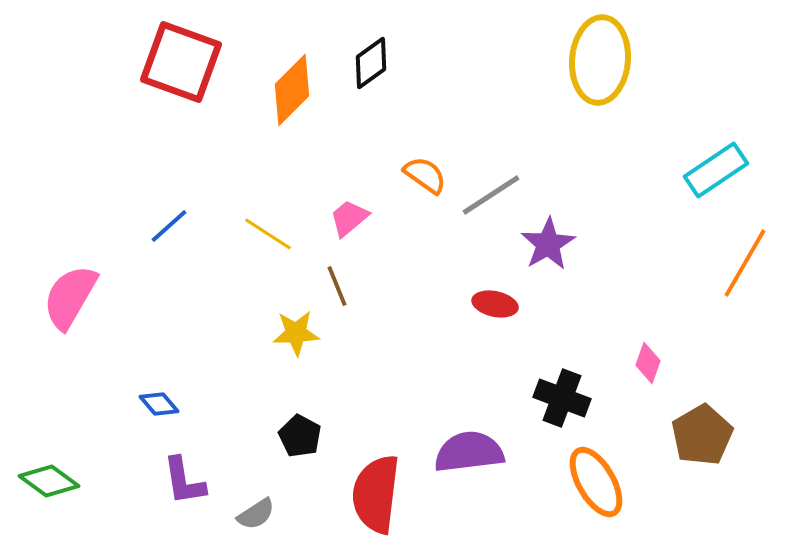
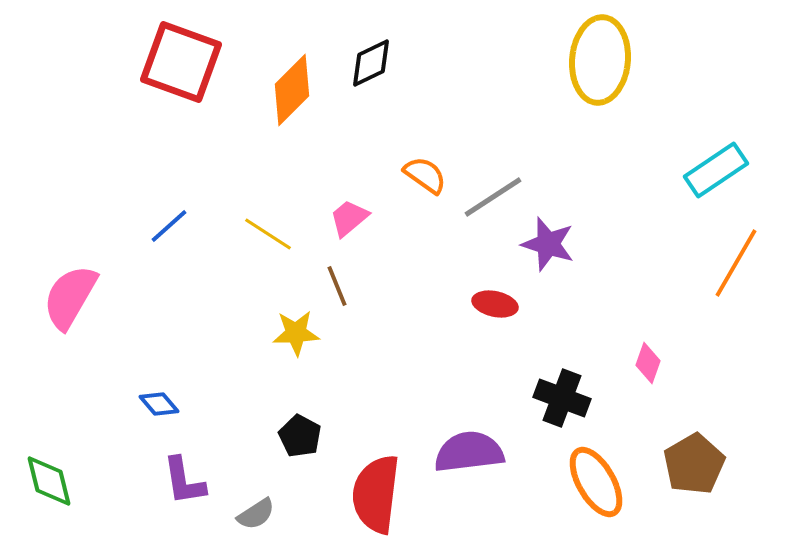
black diamond: rotated 10 degrees clockwise
gray line: moved 2 px right, 2 px down
purple star: rotated 24 degrees counterclockwise
orange line: moved 9 px left
brown pentagon: moved 8 px left, 29 px down
green diamond: rotated 40 degrees clockwise
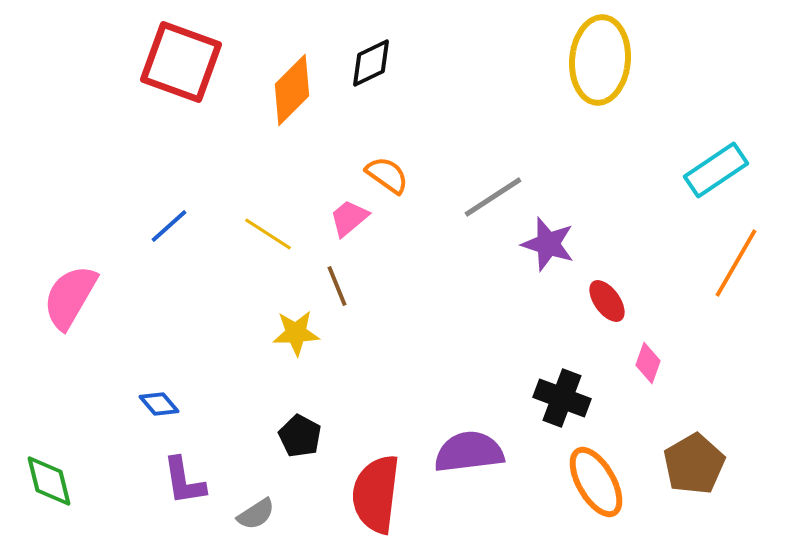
orange semicircle: moved 38 px left
red ellipse: moved 112 px right, 3 px up; rotated 42 degrees clockwise
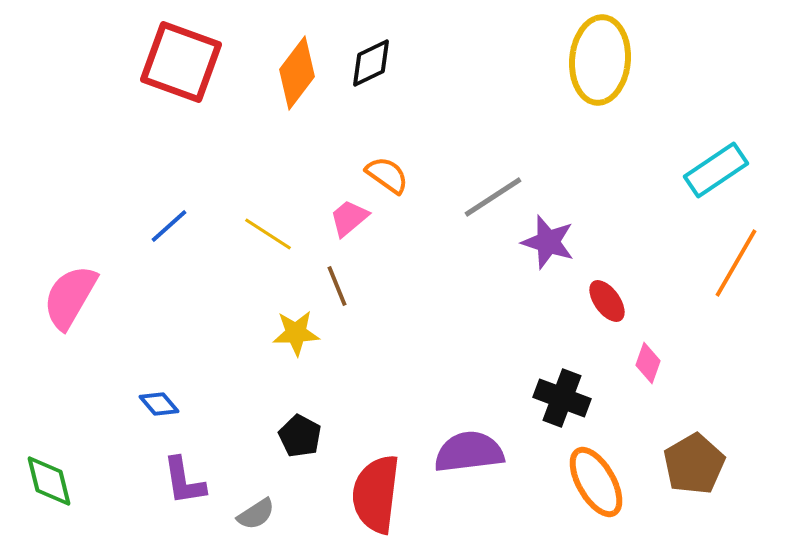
orange diamond: moved 5 px right, 17 px up; rotated 8 degrees counterclockwise
purple star: moved 2 px up
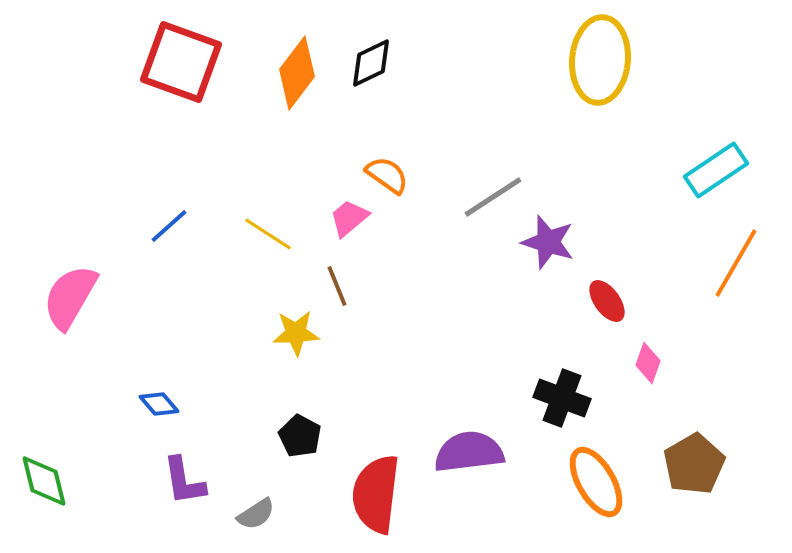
green diamond: moved 5 px left
